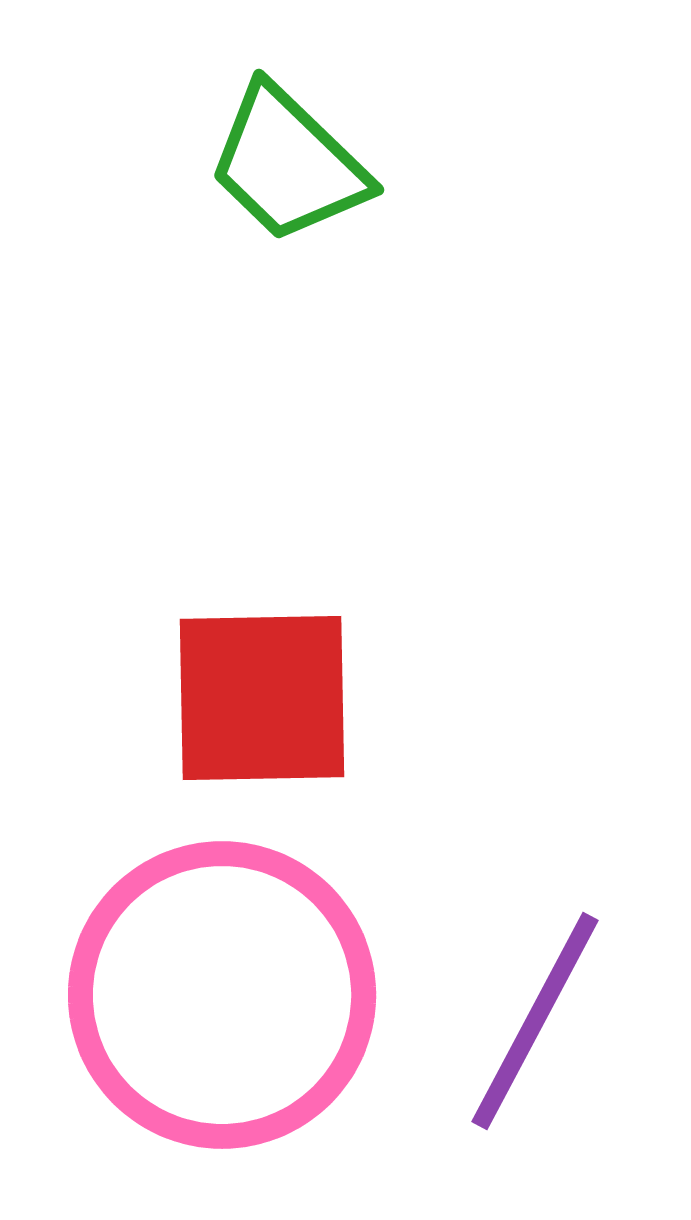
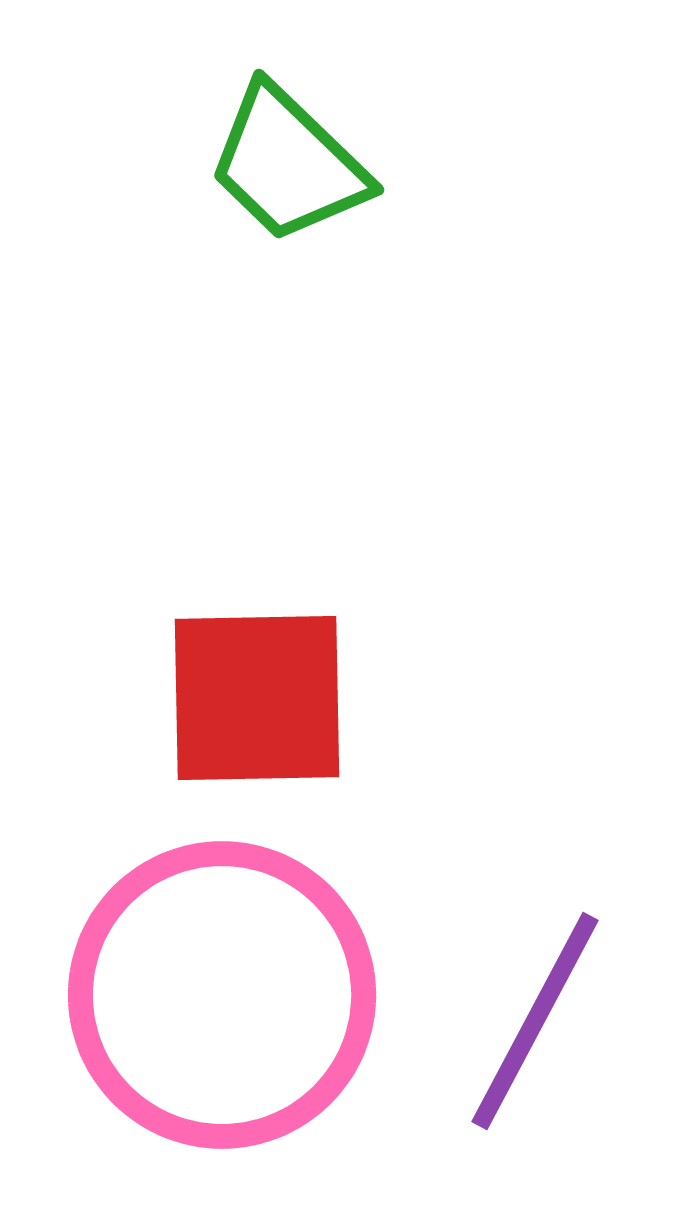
red square: moved 5 px left
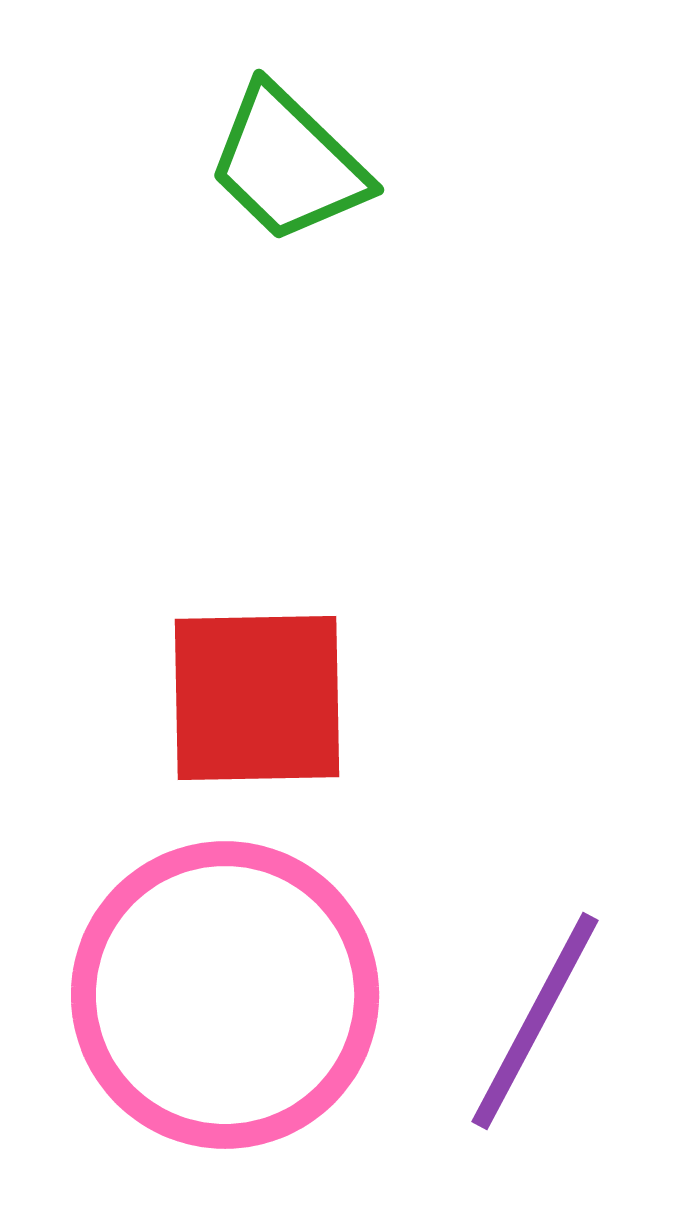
pink circle: moved 3 px right
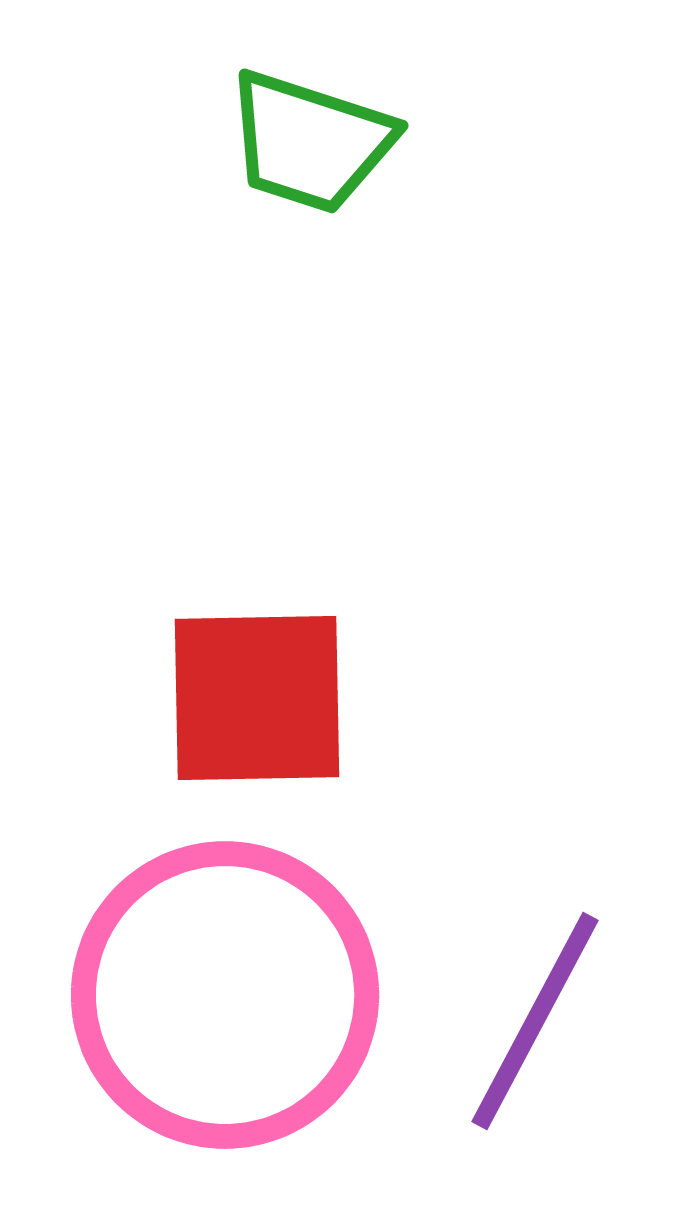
green trapezoid: moved 22 px right, 22 px up; rotated 26 degrees counterclockwise
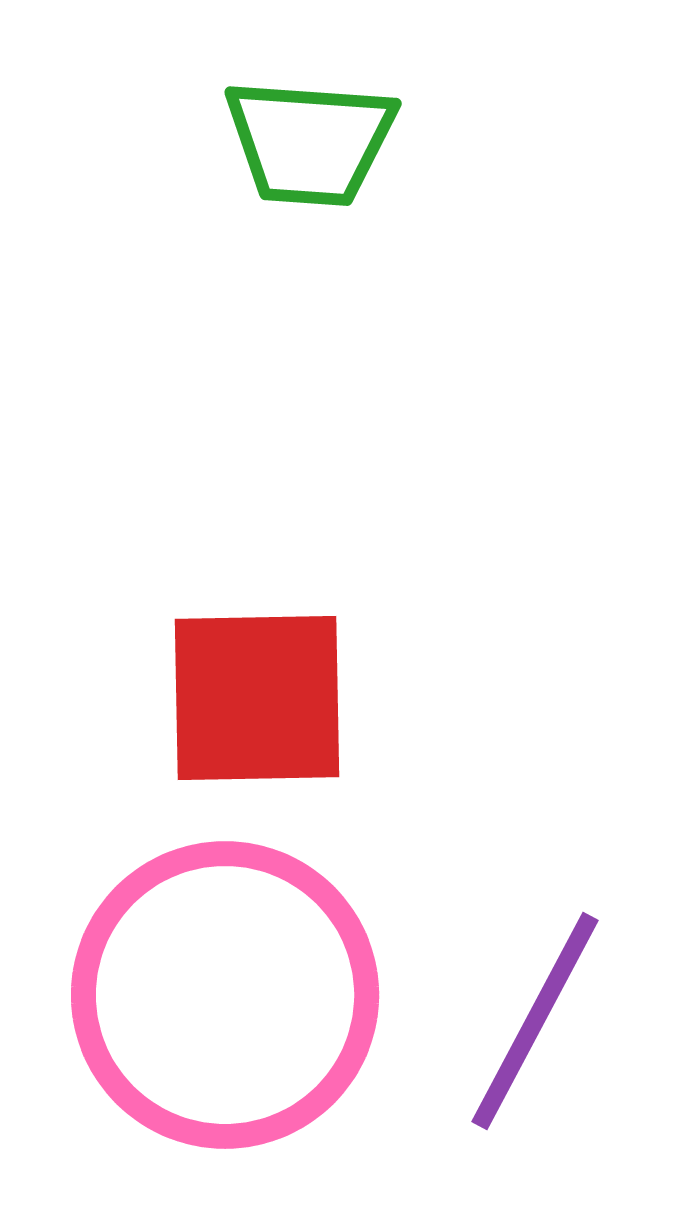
green trapezoid: rotated 14 degrees counterclockwise
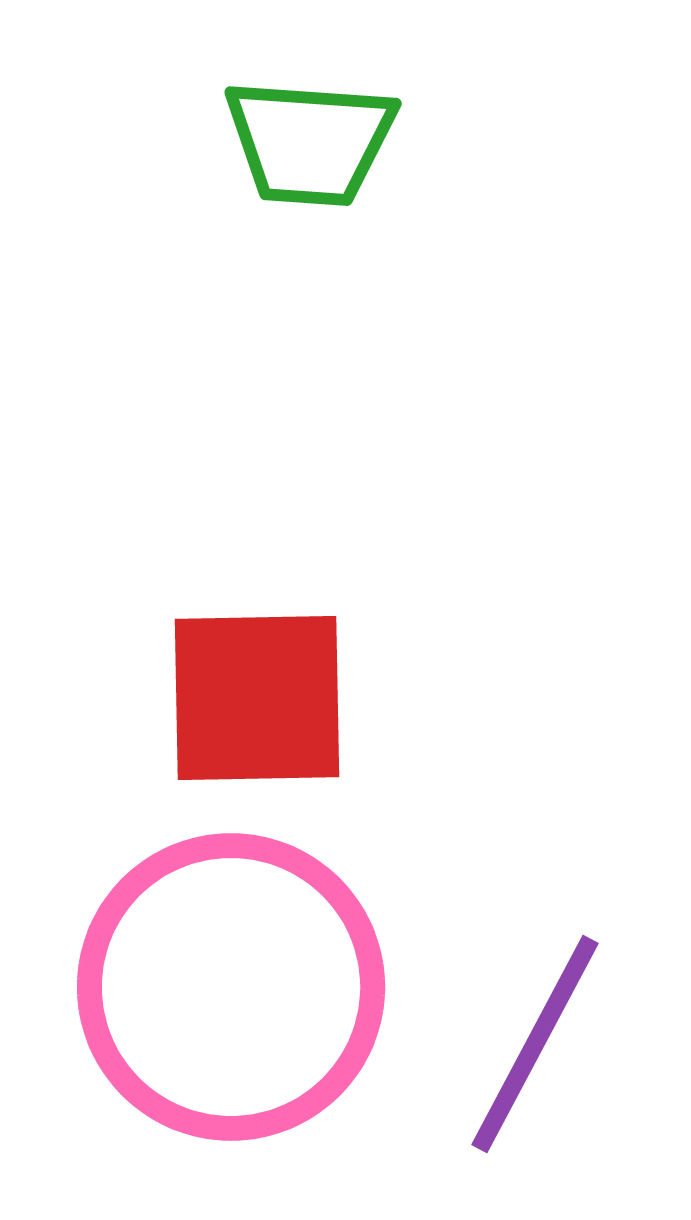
pink circle: moved 6 px right, 8 px up
purple line: moved 23 px down
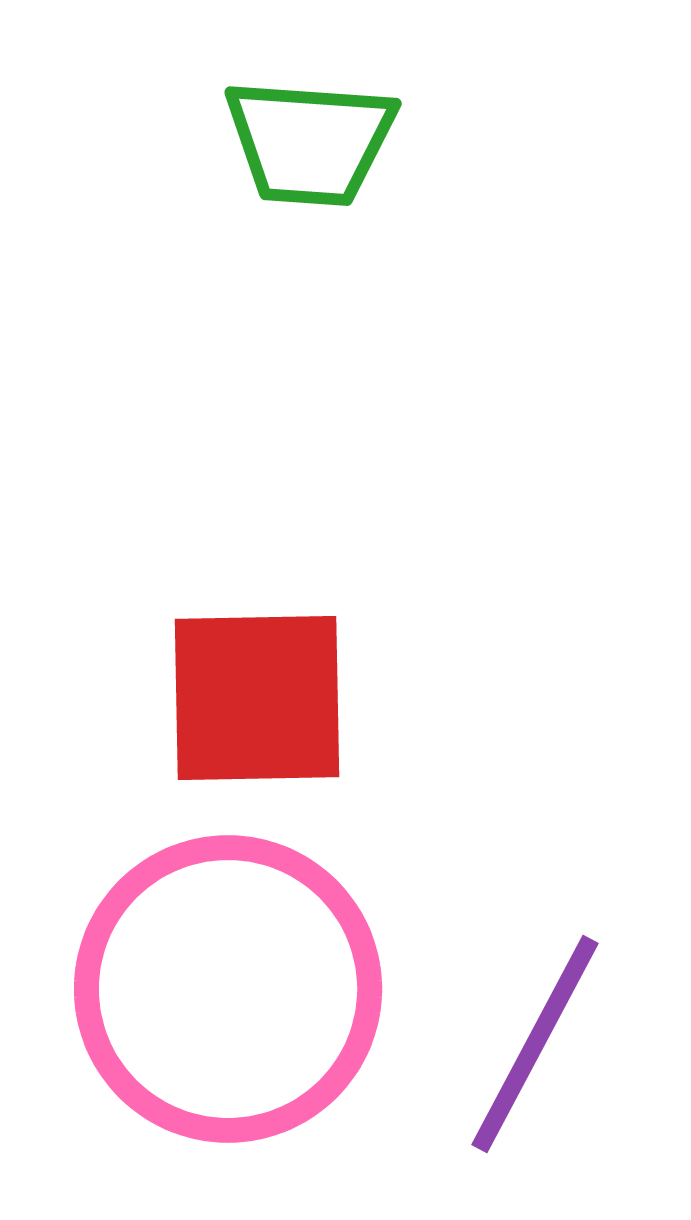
pink circle: moved 3 px left, 2 px down
